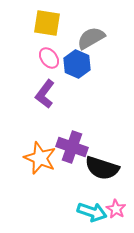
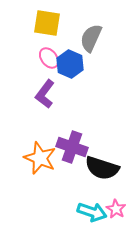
gray semicircle: rotated 36 degrees counterclockwise
blue hexagon: moved 7 px left
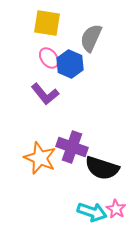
purple L-shape: rotated 76 degrees counterclockwise
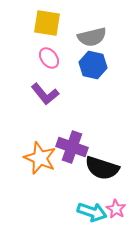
gray semicircle: moved 1 px right, 1 px up; rotated 128 degrees counterclockwise
blue hexagon: moved 23 px right, 1 px down; rotated 12 degrees counterclockwise
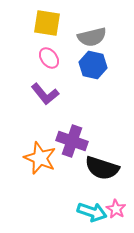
purple cross: moved 6 px up
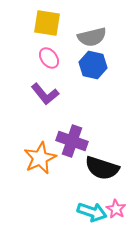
orange star: rotated 24 degrees clockwise
